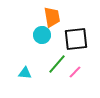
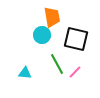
black square: rotated 20 degrees clockwise
green line: rotated 70 degrees counterclockwise
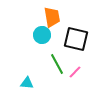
cyan triangle: moved 2 px right, 10 px down
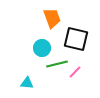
orange trapezoid: moved 1 px down; rotated 10 degrees counterclockwise
cyan circle: moved 13 px down
green line: rotated 75 degrees counterclockwise
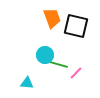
black square: moved 13 px up
cyan circle: moved 3 px right, 7 px down
green line: rotated 30 degrees clockwise
pink line: moved 1 px right, 1 px down
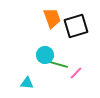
black square: rotated 30 degrees counterclockwise
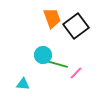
black square: rotated 20 degrees counterclockwise
cyan circle: moved 2 px left
cyan triangle: moved 4 px left, 1 px down
